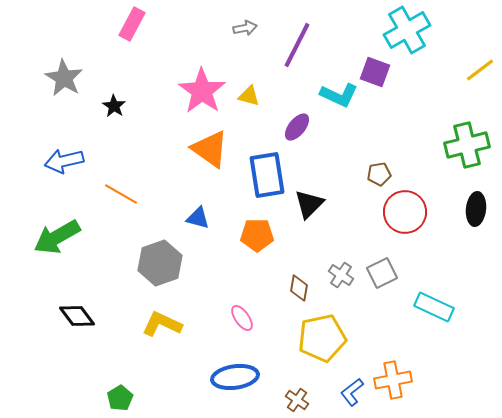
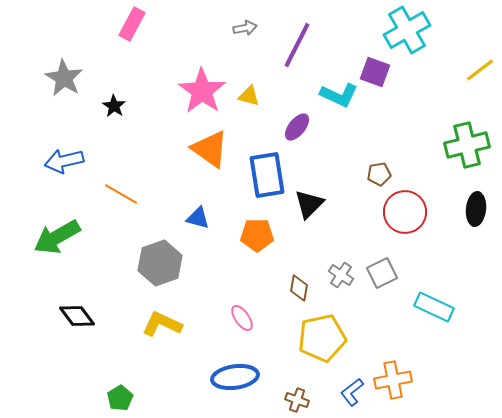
brown cross: rotated 15 degrees counterclockwise
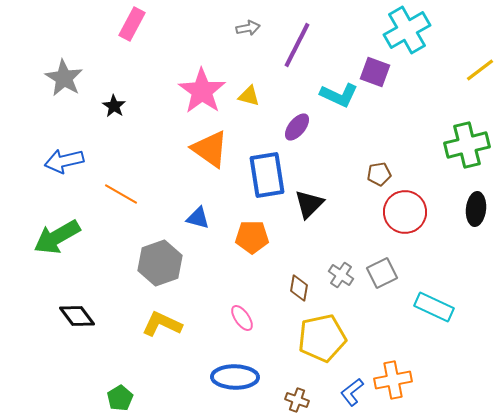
gray arrow: moved 3 px right
orange pentagon: moved 5 px left, 2 px down
blue ellipse: rotated 9 degrees clockwise
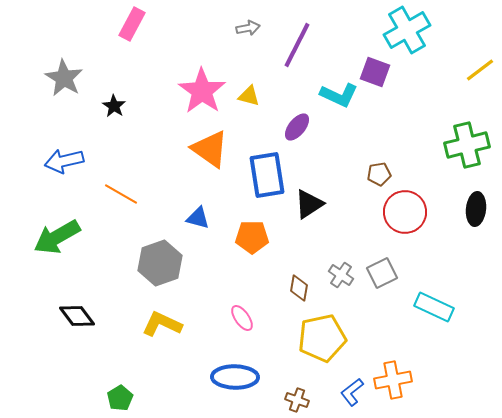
black triangle: rotated 12 degrees clockwise
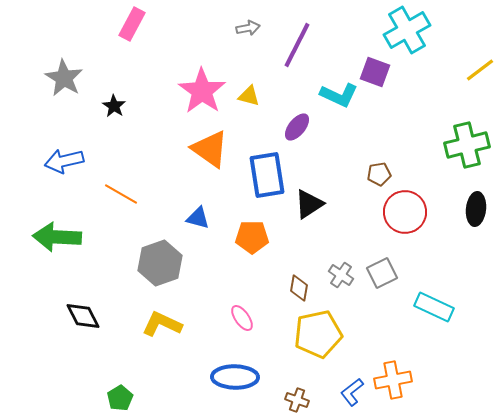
green arrow: rotated 33 degrees clockwise
black diamond: moved 6 px right; rotated 9 degrees clockwise
yellow pentagon: moved 4 px left, 4 px up
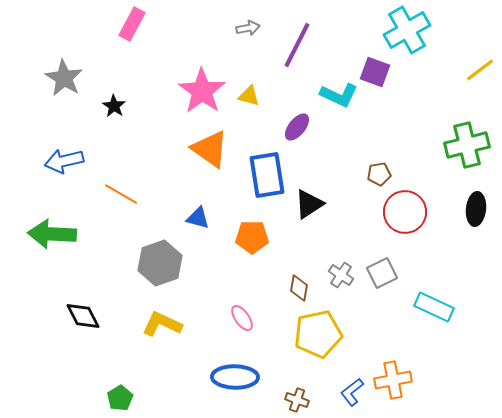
green arrow: moved 5 px left, 3 px up
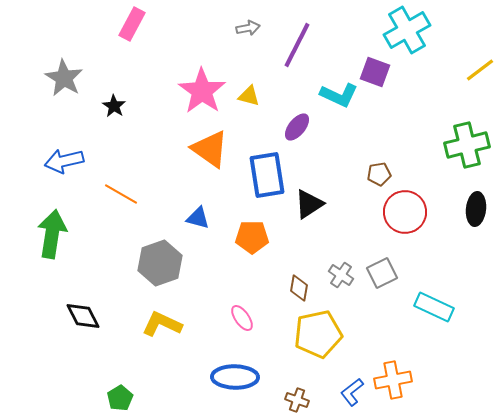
green arrow: rotated 96 degrees clockwise
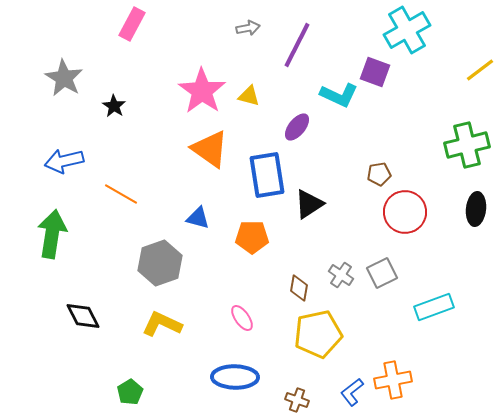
cyan rectangle: rotated 45 degrees counterclockwise
green pentagon: moved 10 px right, 6 px up
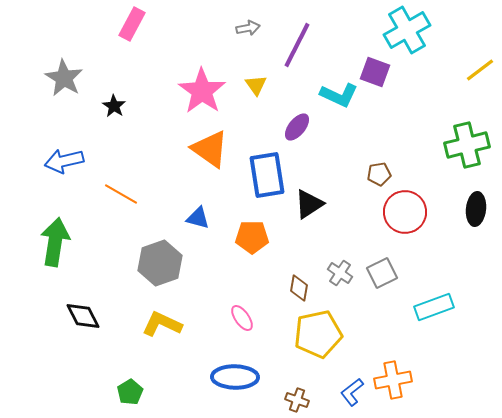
yellow triangle: moved 7 px right, 11 px up; rotated 40 degrees clockwise
green arrow: moved 3 px right, 8 px down
gray cross: moved 1 px left, 2 px up
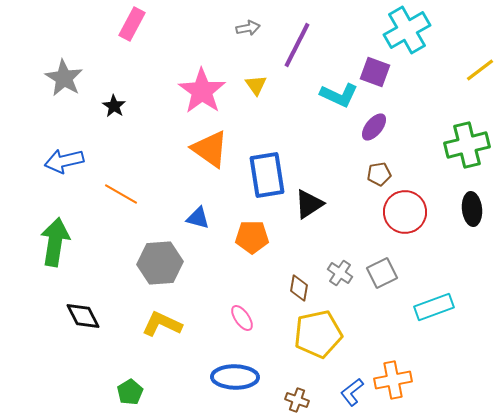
purple ellipse: moved 77 px right
black ellipse: moved 4 px left; rotated 12 degrees counterclockwise
gray hexagon: rotated 15 degrees clockwise
